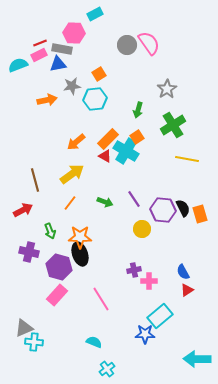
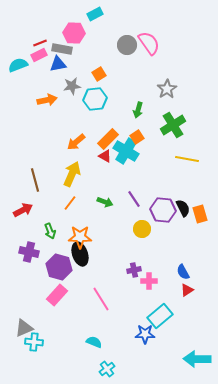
yellow arrow at (72, 174): rotated 30 degrees counterclockwise
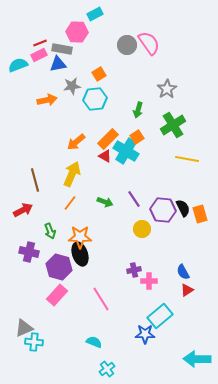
pink hexagon at (74, 33): moved 3 px right, 1 px up
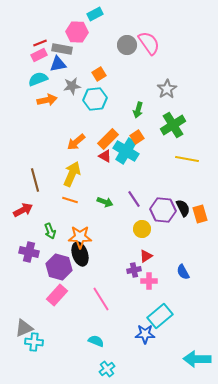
cyan semicircle at (18, 65): moved 20 px right, 14 px down
orange line at (70, 203): moved 3 px up; rotated 70 degrees clockwise
red triangle at (187, 290): moved 41 px left, 34 px up
cyan semicircle at (94, 342): moved 2 px right, 1 px up
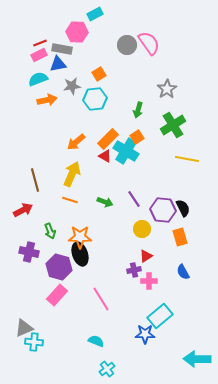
orange rectangle at (200, 214): moved 20 px left, 23 px down
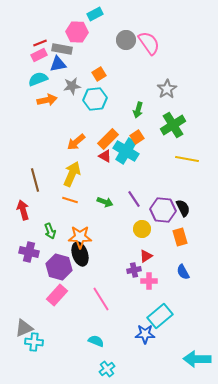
gray circle at (127, 45): moved 1 px left, 5 px up
red arrow at (23, 210): rotated 78 degrees counterclockwise
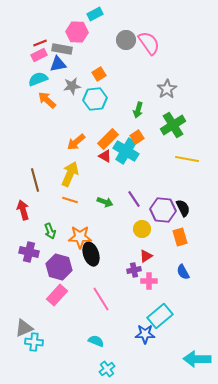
orange arrow at (47, 100): rotated 126 degrees counterclockwise
yellow arrow at (72, 174): moved 2 px left
black ellipse at (80, 254): moved 11 px right
